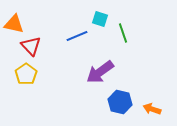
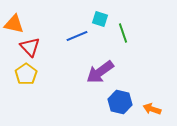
red triangle: moved 1 px left, 1 px down
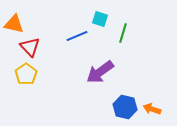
green line: rotated 36 degrees clockwise
blue hexagon: moved 5 px right, 5 px down
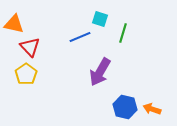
blue line: moved 3 px right, 1 px down
purple arrow: rotated 24 degrees counterclockwise
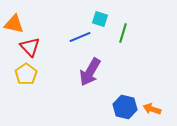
purple arrow: moved 10 px left
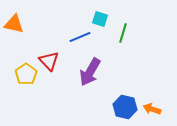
red triangle: moved 19 px right, 14 px down
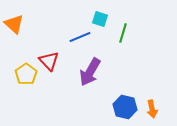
orange triangle: rotated 30 degrees clockwise
orange arrow: rotated 120 degrees counterclockwise
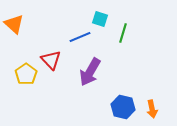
red triangle: moved 2 px right, 1 px up
blue hexagon: moved 2 px left
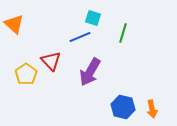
cyan square: moved 7 px left, 1 px up
red triangle: moved 1 px down
